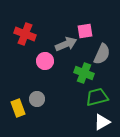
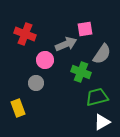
pink square: moved 2 px up
gray semicircle: rotated 10 degrees clockwise
pink circle: moved 1 px up
green cross: moved 3 px left, 1 px up
gray circle: moved 1 px left, 16 px up
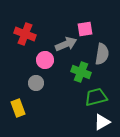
gray semicircle: rotated 25 degrees counterclockwise
green trapezoid: moved 1 px left
